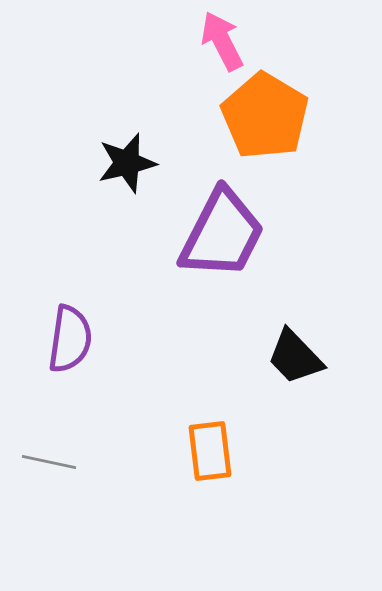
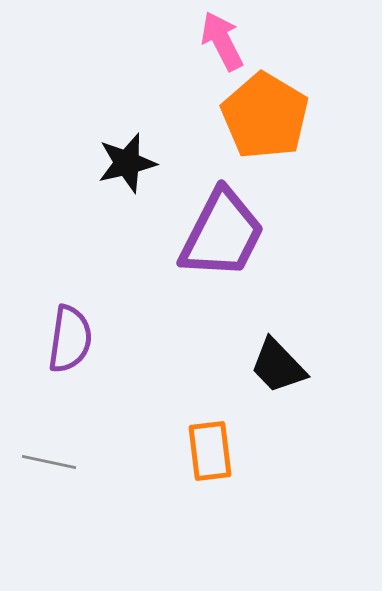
black trapezoid: moved 17 px left, 9 px down
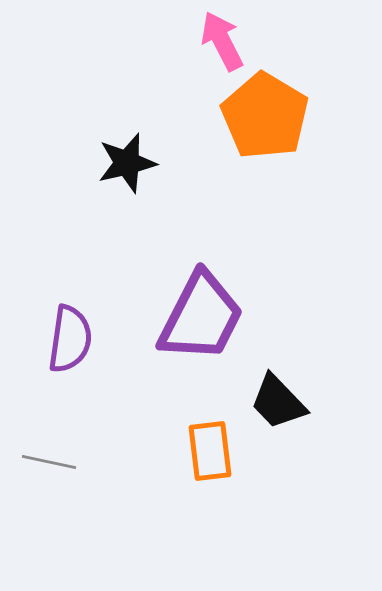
purple trapezoid: moved 21 px left, 83 px down
black trapezoid: moved 36 px down
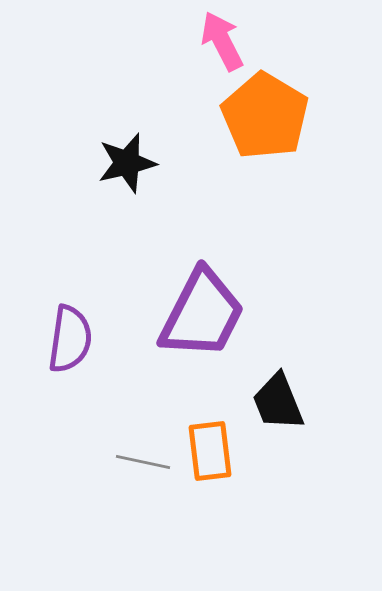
purple trapezoid: moved 1 px right, 3 px up
black trapezoid: rotated 22 degrees clockwise
gray line: moved 94 px right
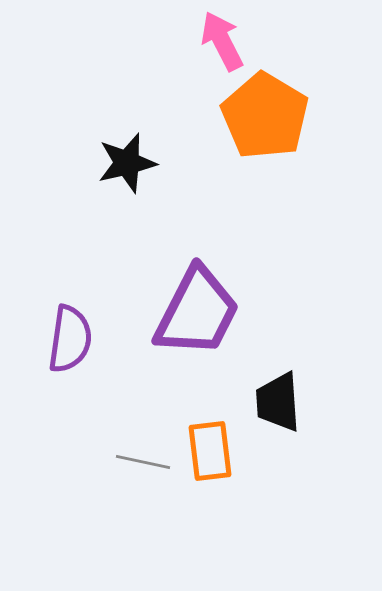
purple trapezoid: moved 5 px left, 2 px up
black trapezoid: rotated 18 degrees clockwise
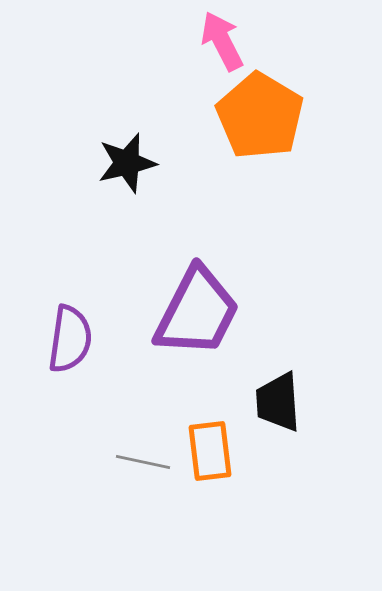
orange pentagon: moved 5 px left
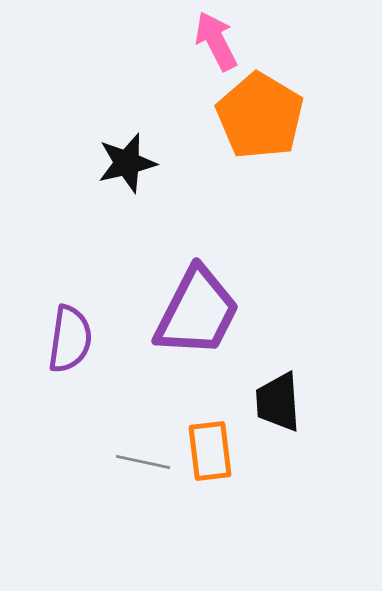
pink arrow: moved 6 px left
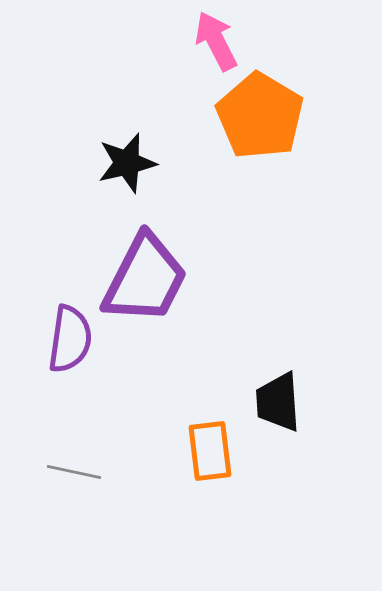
purple trapezoid: moved 52 px left, 33 px up
gray line: moved 69 px left, 10 px down
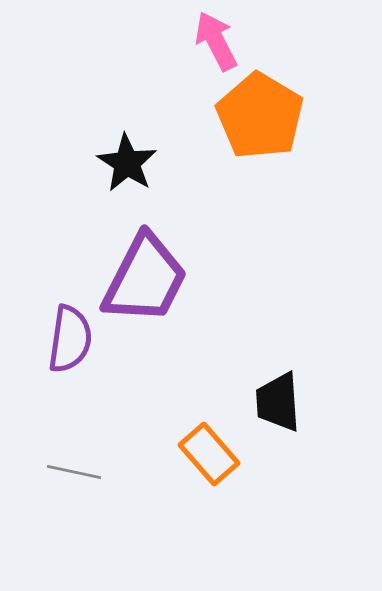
black star: rotated 26 degrees counterclockwise
orange rectangle: moved 1 px left, 3 px down; rotated 34 degrees counterclockwise
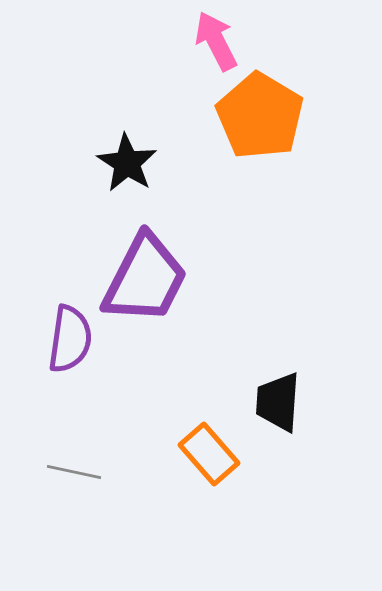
black trapezoid: rotated 8 degrees clockwise
